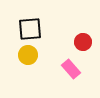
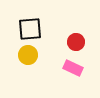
red circle: moved 7 px left
pink rectangle: moved 2 px right, 1 px up; rotated 24 degrees counterclockwise
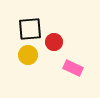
red circle: moved 22 px left
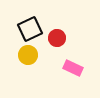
black square: rotated 20 degrees counterclockwise
red circle: moved 3 px right, 4 px up
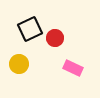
red circle: moved 2 px left
yellow circle: moved 9 px left, 9 px down
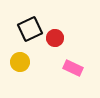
yellow circle: moved 1 px right, 2 px up
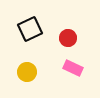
red circle: moved 13 px right
yellow circle: moved 7 px right, 10 px down
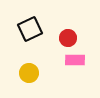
pink rectangle: moved 2 px right, 8 px up; rotated 24 degrees counterclockwise
yellow circle: moved 2 px right, 1 px down
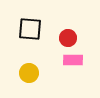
black square: rotated 30 degrees clockwise
pink rectangle: moved 2 px left
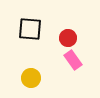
pink rectangle: rotated 54 degrees clockwise
yellow circle: moved 2 px right, 5 px down
